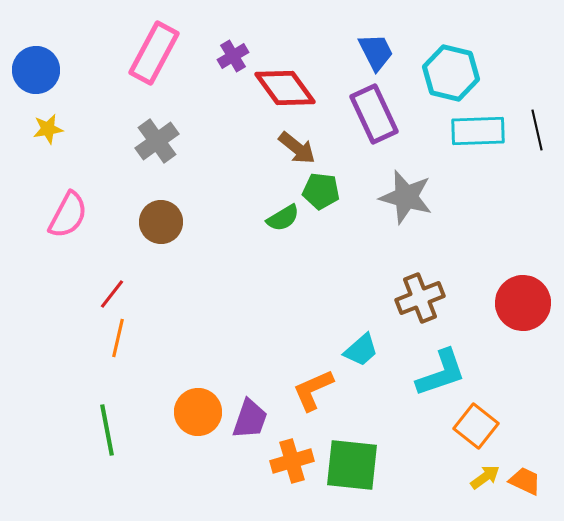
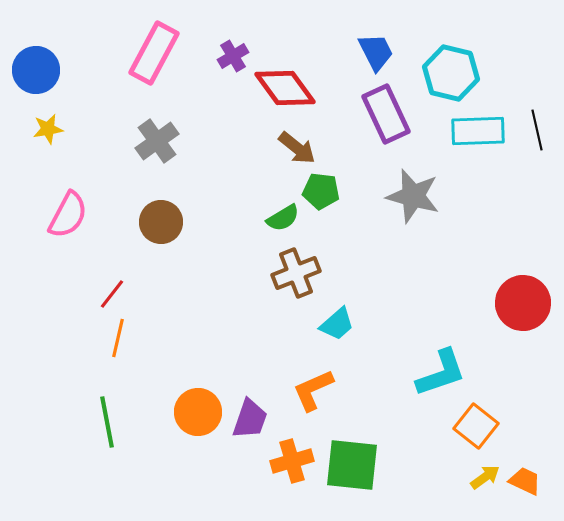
purple rectangle: moved 12 px right
gray star: moved 7 px right, 1 px up
brown cross: moved 124 px left, 25 px up
cyan trapezoid: moved 24 px left, 26 px up
green line: moved 8 px up
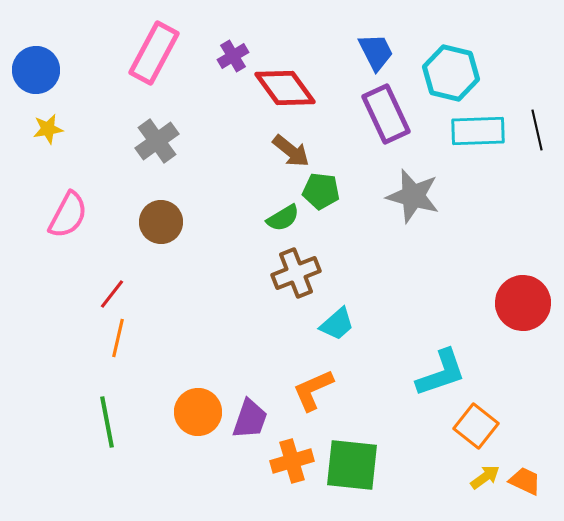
brown arrow: moved 6 px left, 3 px down
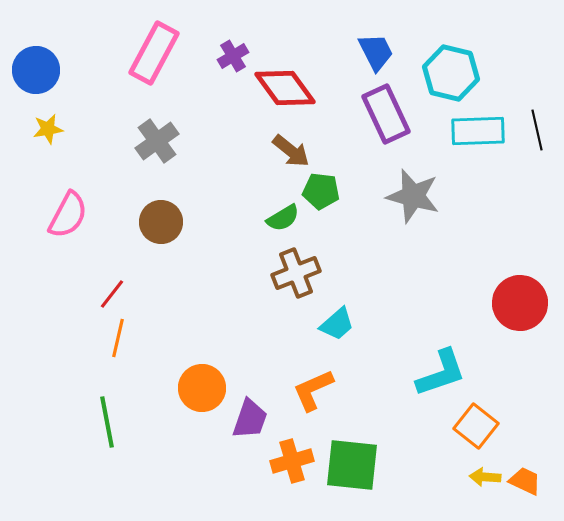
red circle: moved 3 px left
orange circle: moved 4 px right, 24 px up
yellow arrow: rotated 140 degrees counterclockwise
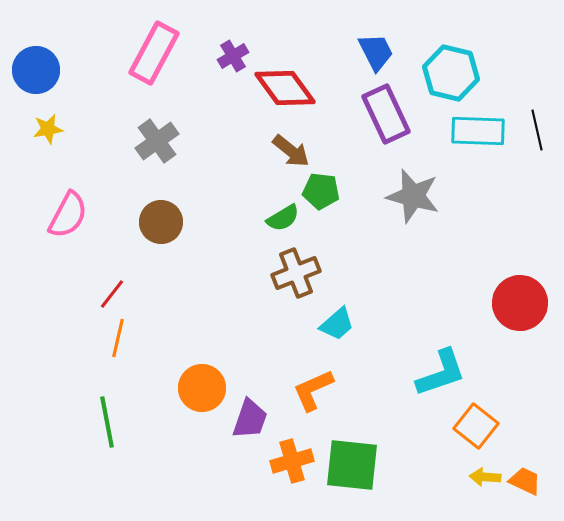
cyan rectangle: rotated 4 degrees clockwise
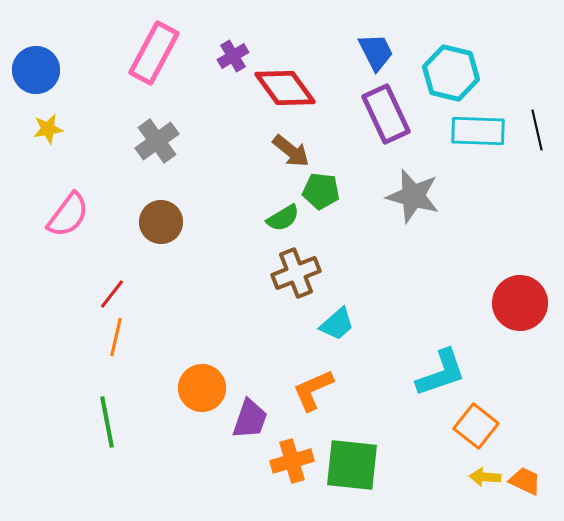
pink semicircle: rotated 9 degrees clockwise
orange line: moved 2 px left, 1 px up
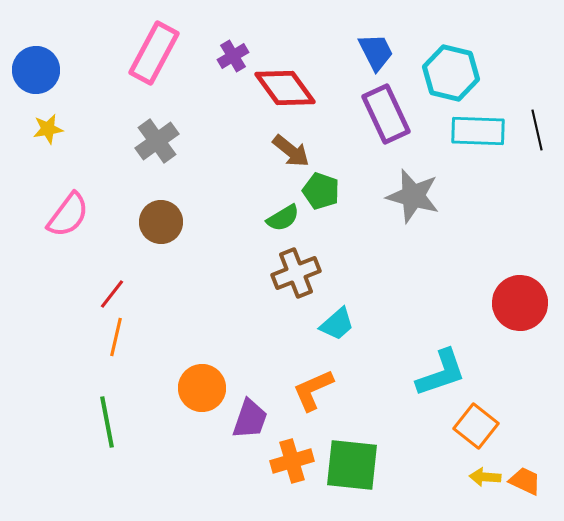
green pentagon: rotated 12 degrees clockwise
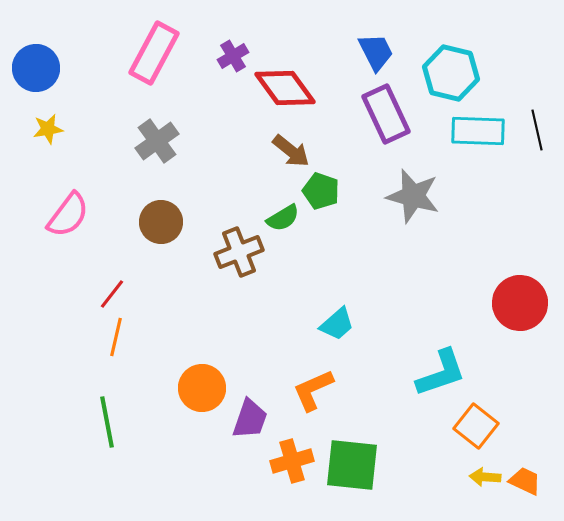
blue circle: moved 2 px up
brown cross: moved 57 px left, 21 px up
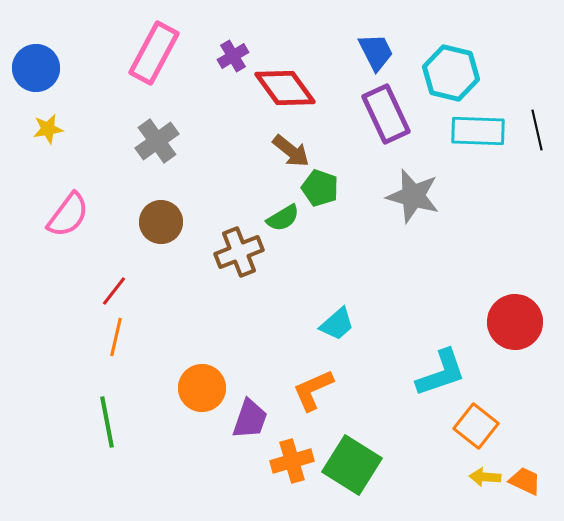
green pentagon: moved 1 px left, 3 px up
red line: moved 2 px right, 3 px up
red circle: moved 5 px left, 19 px down
green square: rotated 26 degrees clockwise
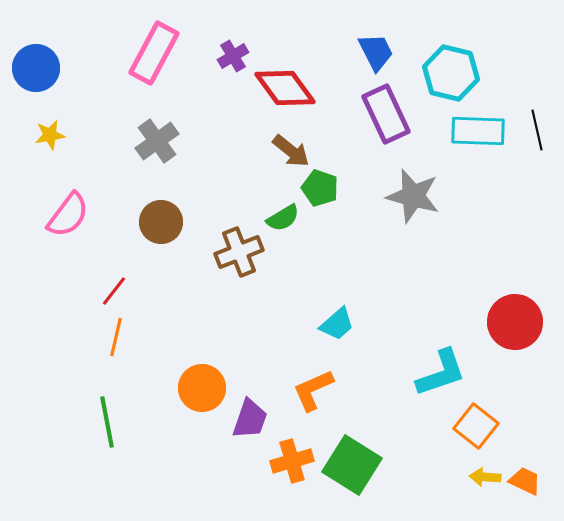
yellow star: moved 2 px right, 6 px down
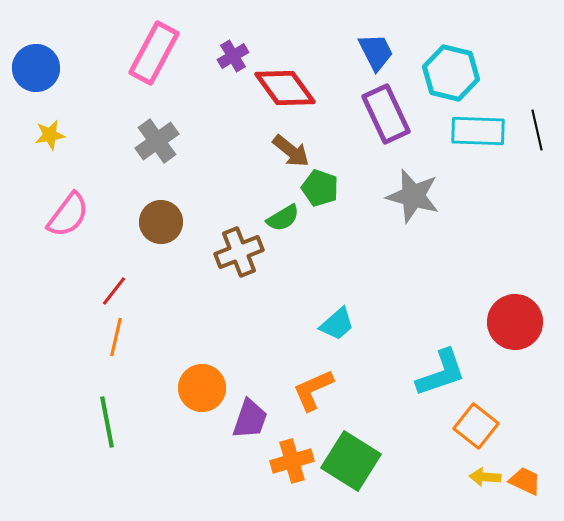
green square: moved 1 px left, 4 px up
